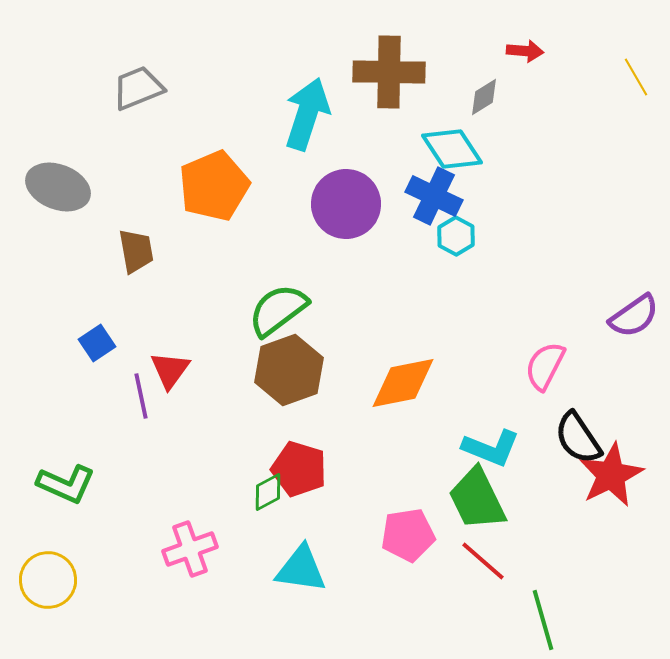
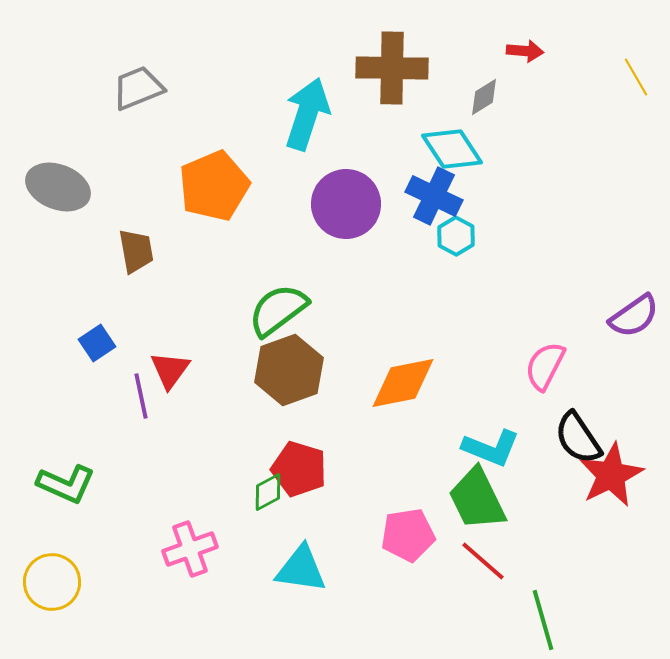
brown cross: moved 3 px right, 4 px up
yellow circle: moved 4 px right, 2 px down
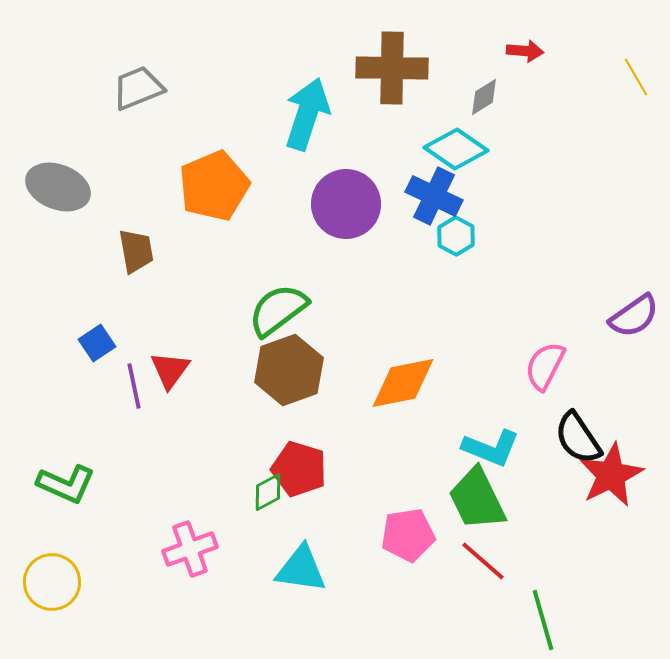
cyan diamond: moved 4 px right; rotated 22 degrees counterclockwise
purple line: moved 7 px left, 10 px up
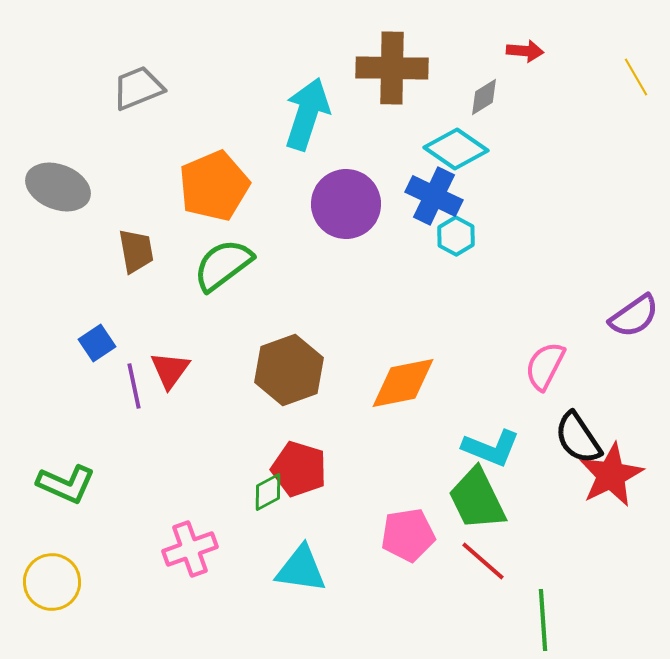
green semicircle: moved 55 px left, 45 px up
green line: rotated 12 degrees clockwise
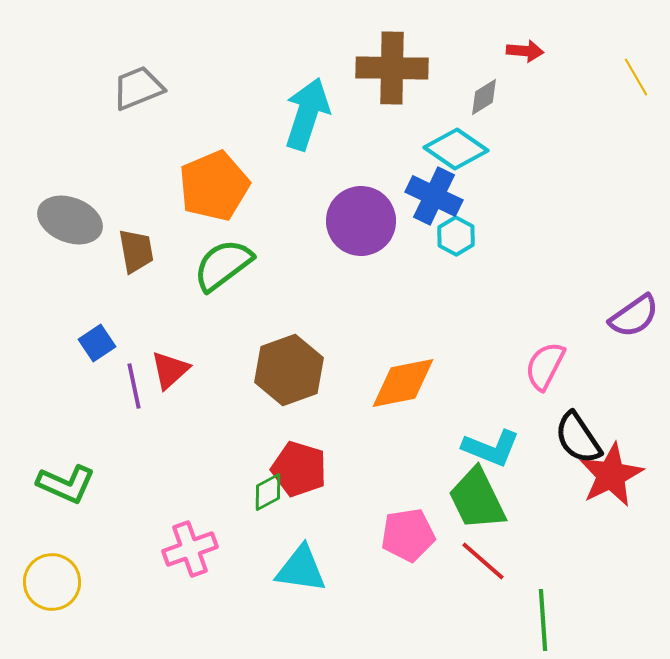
gray ellipse: moved 12 px right, 33 px down
purple circle: moved 15 px right, 17 px down
red triangle: rotated 12 degrees clockwise
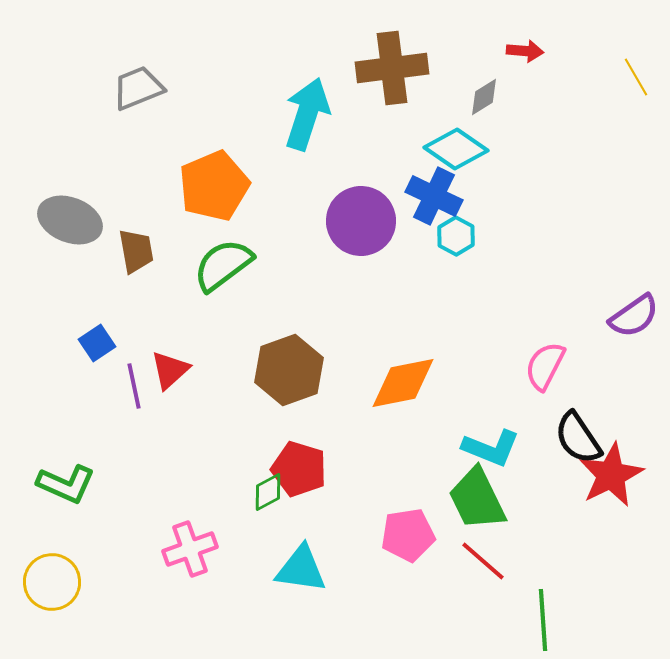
brown cross: rotated 8 degrees counterclockwise
